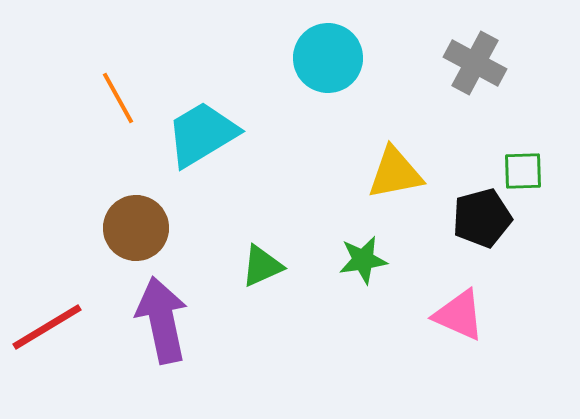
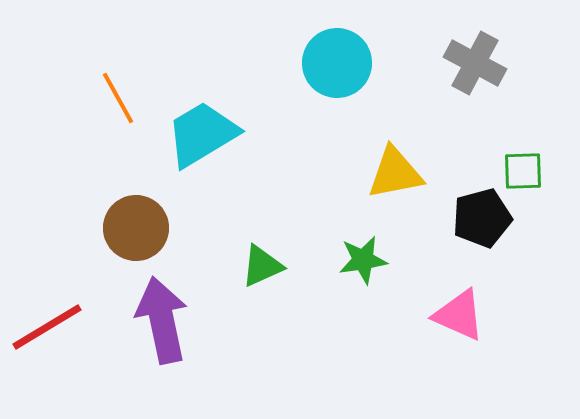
cyan circle: moved 9 px right, 5 px down
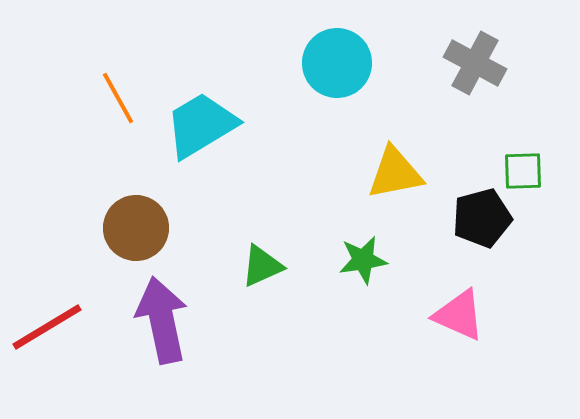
cyan trapezoid: moved 1 px left, 9 px up
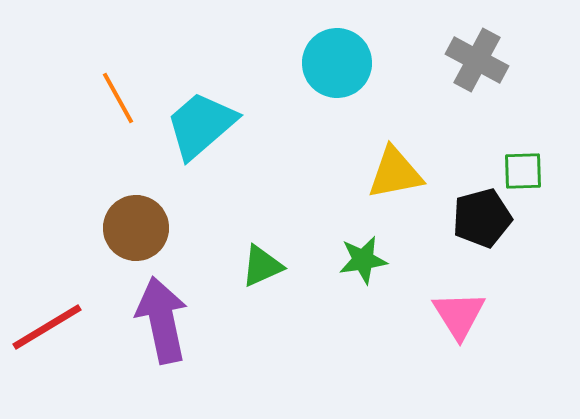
gray cross: moved 2 px right, 3 px up
cyan trapezoid: rotated 10 degrees counterclockwise
pink triangle: rotated 34 degrees clockwise
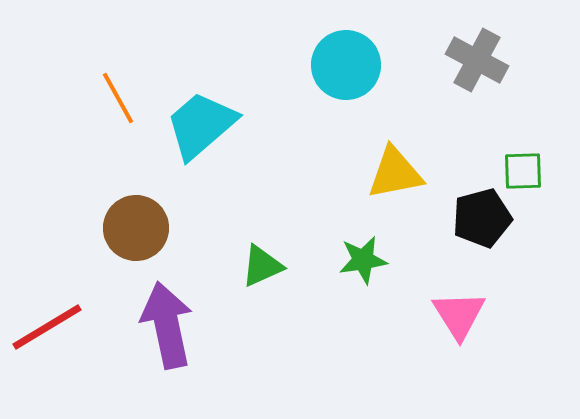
cyan circle: moved 9 px right, 2 px down
purple arrow: moved 5 px right, 5 px down
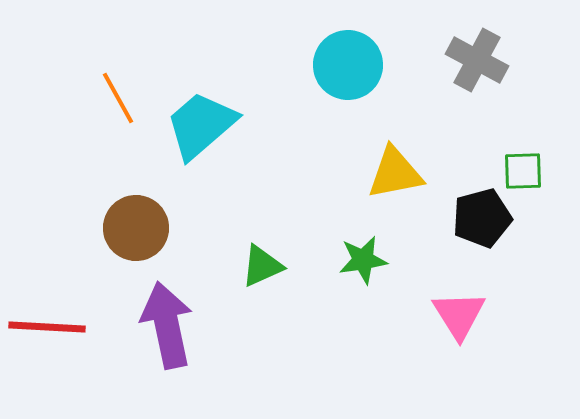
cyan circle: moved 2 px right
red line: rotated 34 degrees clockwise
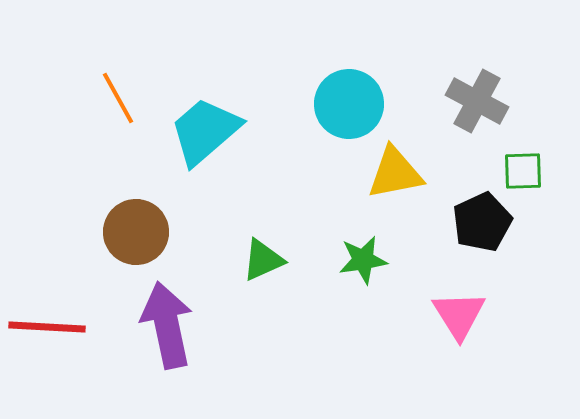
gray cross: moved 41 px down
cyan circle: moved 1 px right, 39 px down
cyan trapezoid: moved 4 px right, 6 px down
black pentagon: moved 4 px down; rotated 10 degrees counterclockwise
brown circle: moved 4 px down
green triangle: moved 1 px right, 6 px up
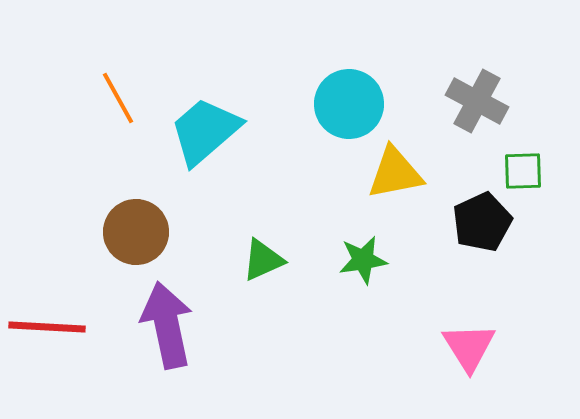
pink triangle: moved 10 px right, 32 px down
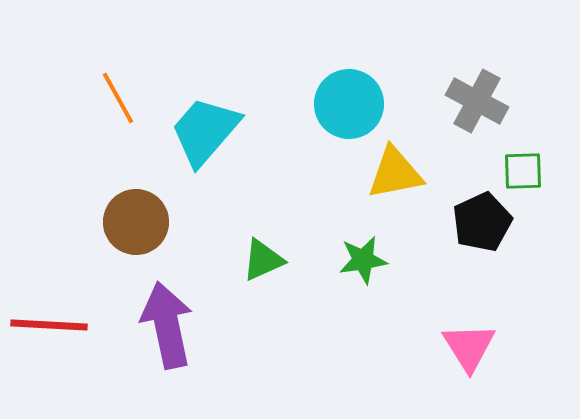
cyan trapezoid: rotated 8 degrees counterclockwise
brown circle: moved 10 px up
red line: moved 2 px right, 2 px up
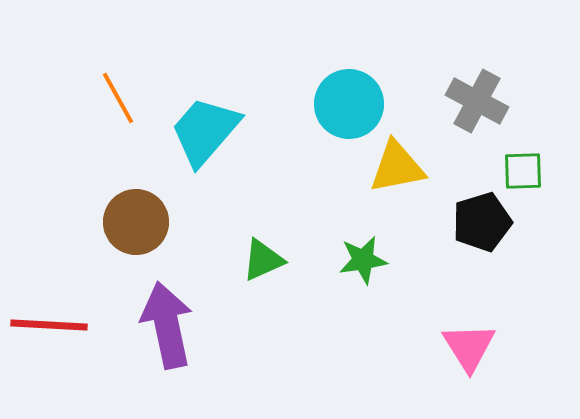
yellow triangle: moved 2 px right, 6 px up
black pentagon: rotated 8 degrees clockwise
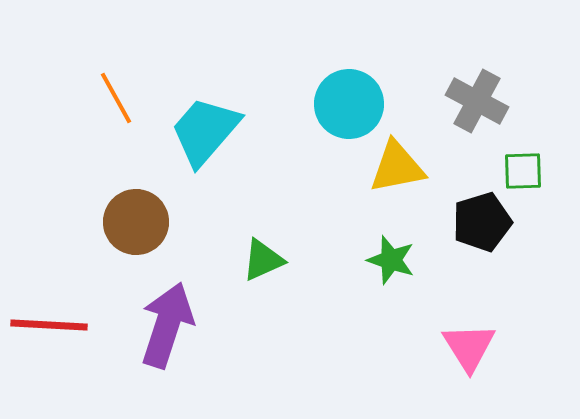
orange line: moved 2 px left
green star: moved 28 px right; rotated 27 degrees clockwise
purple arrow: rotated 30 degrees clockwise
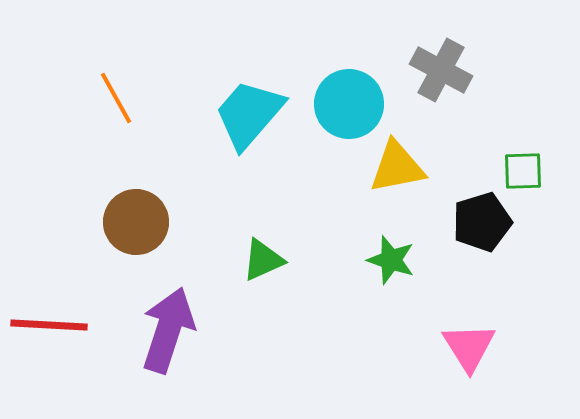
gray cross: moved 36 px left, 31 px up
cyan trapezoid: moved 44 px right, 17 px up
purple arrow: moved 1 px right, 5 px down
